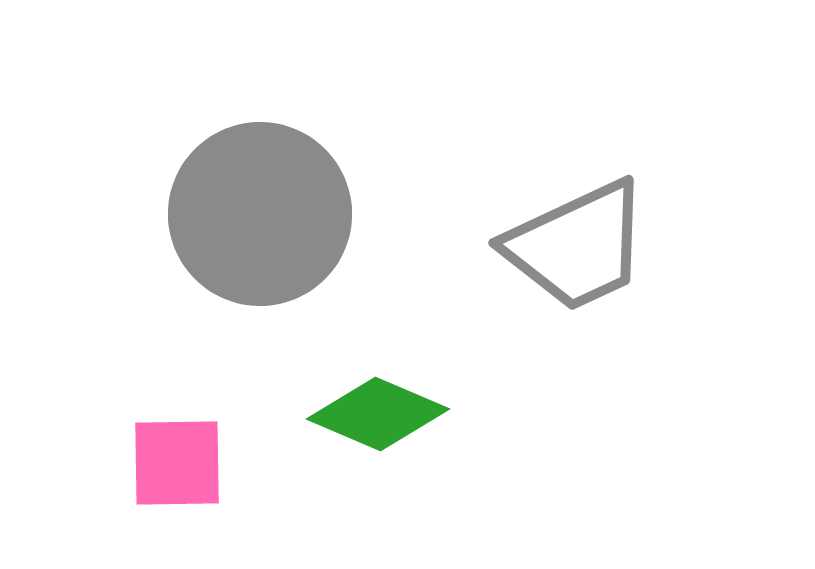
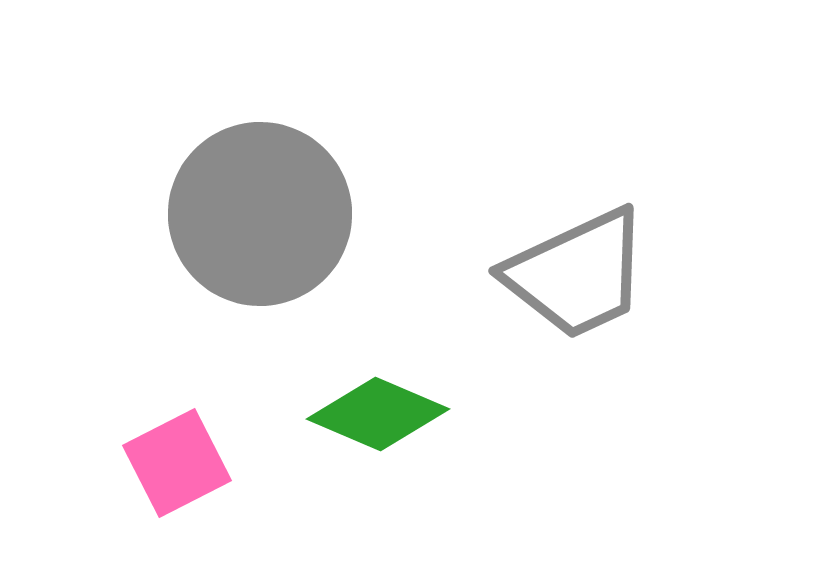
gray trapezoid: moved 28 px down
pink square: rotated 26 degrees counterclockwise
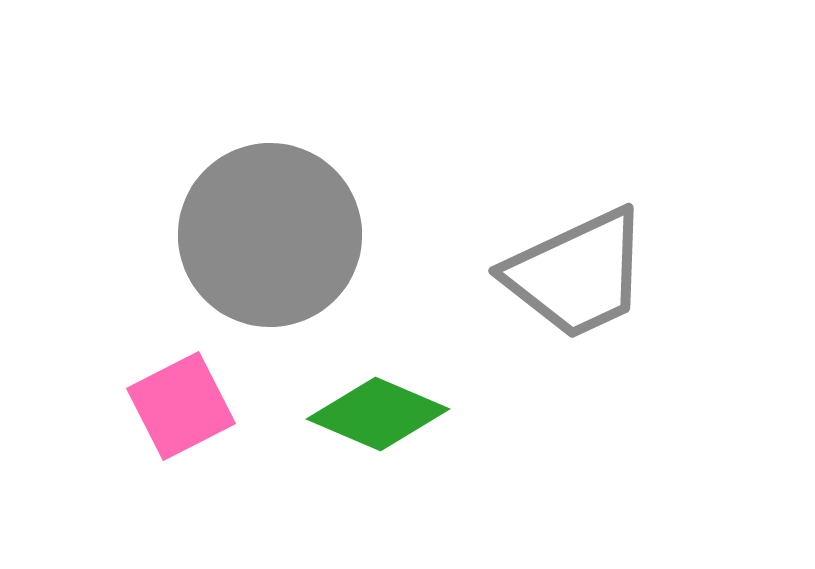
gray circle: moved 10 px right, 21 px down
pink square: moved 4 px right, 57 px up
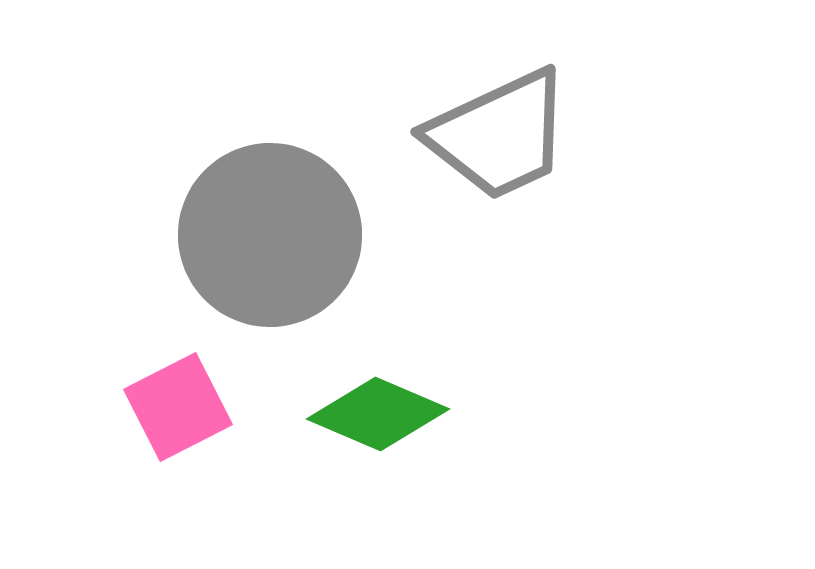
gray trapezoid: moved 78 px left, 139 px up
pink square: moved 3 px left, 1 px down
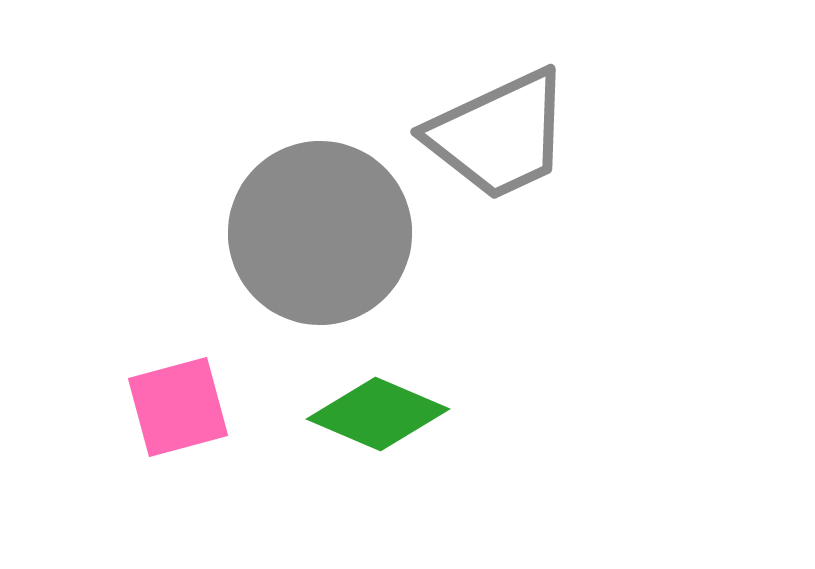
gray circle: moved 50 px right, 2 px up
pink square: rotated 12 degrees clockwise
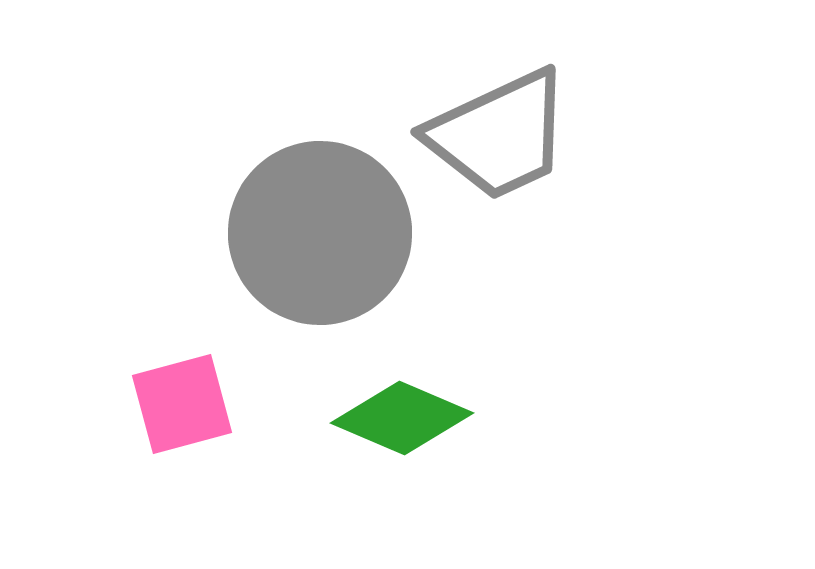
pink square: moved 4 px right, 3 px up
green diamond: moved 24 px right, 4 px down
